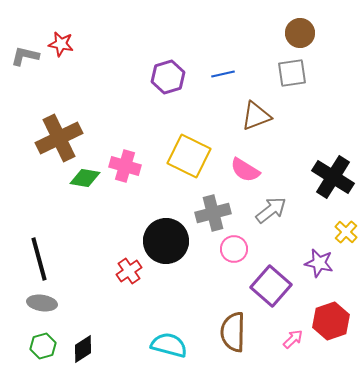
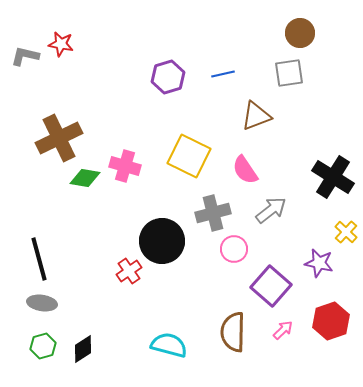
gray square: moved 3 px left
pink semicircle: rotated 24 degrees clockwise
black circle: moved 4 px left
pink arrow: moved 10 px left, 9 px up
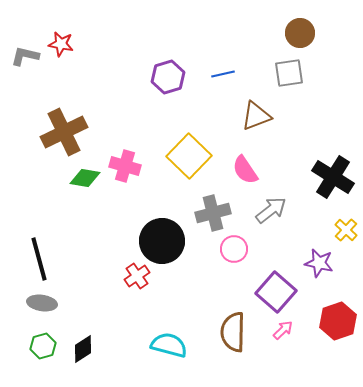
brown cross: moved 5 px right, 6 px up
yellow square: rotated 18 degrees clockwise
yellow cross: moved 2 px up
red cross: moved 8 px right, 5 px down
purple square: moved 5 px right, 6 px down
red hexagon: moved 7 px right
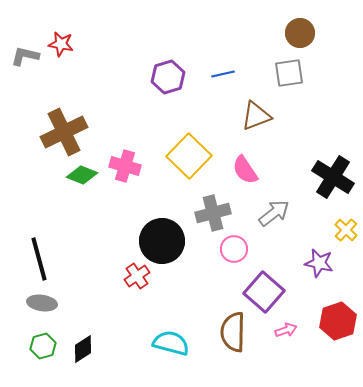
green diamond: moved 3 px left, 3 px up; rotated 12 degrees clockwise
gray arrow: moved 3 px right, 3 px down
purple square: moved 12 px left
pink arrow: moved 3 px right; rotated 25 degrees clockwise
cyan semicircle: moved 2 px right, 2 px up
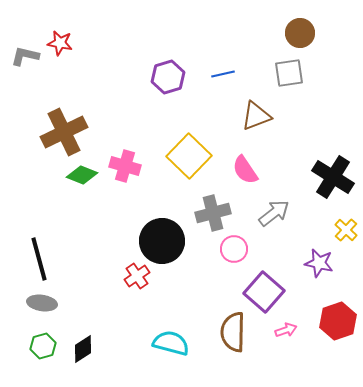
red star: moved 1 px left, 1 px up
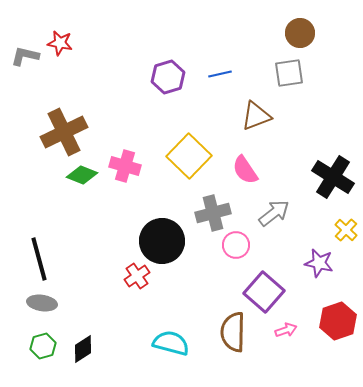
blue line: moved 3 px left
pink circle: moved 2 px right, 4 px up
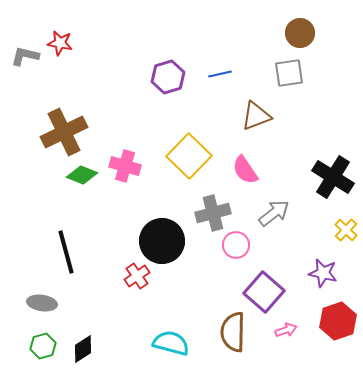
black line: moved 27 px right, 7 px up
purple star: moved 4 px right, 10 px down
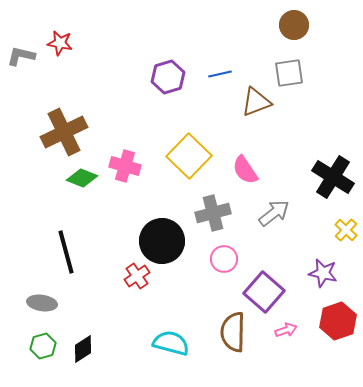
brown circle: moved 6 px left, 8 px up
gray L-shape: moved 4 px left
brown triangle: moved 14 px up
green diamond: moved 3 px down
pink circle: moved 12 px left, 14 px down
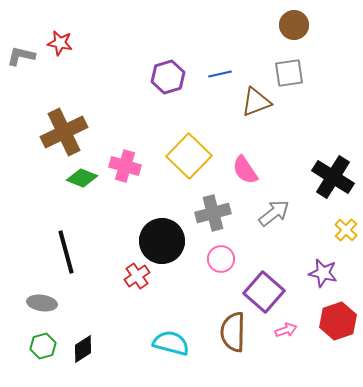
pink circle: moved 3 px left
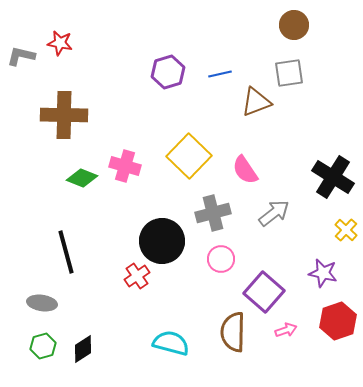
purple hexagon: moved 5 px up
brown cross: moved 17 px up; rotated 27 degrees clockwise
